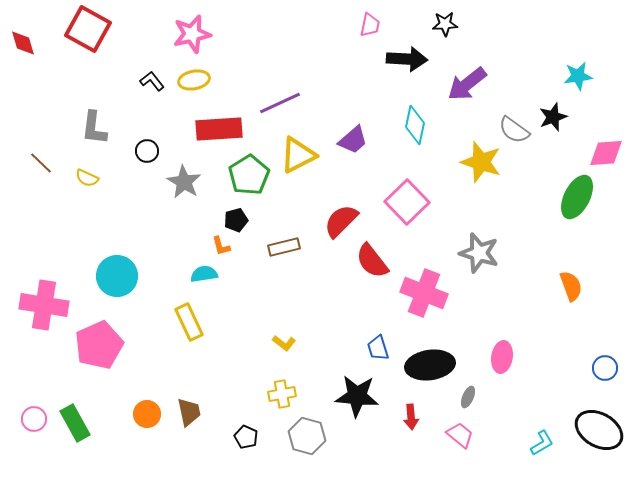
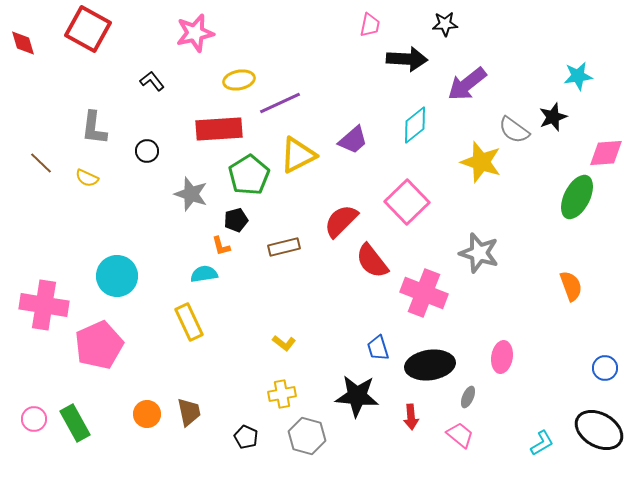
pink star at (192, 34): moved 3 px right, 1 px up
yellow ellipse at (194, 80): moved 45 px right
cyan diamond at (415, 125): rotated 39 degrees clockwise
gray star at (184, 182): moved 7 px right, 12 px down; rotated 12 degrees counterclockwise
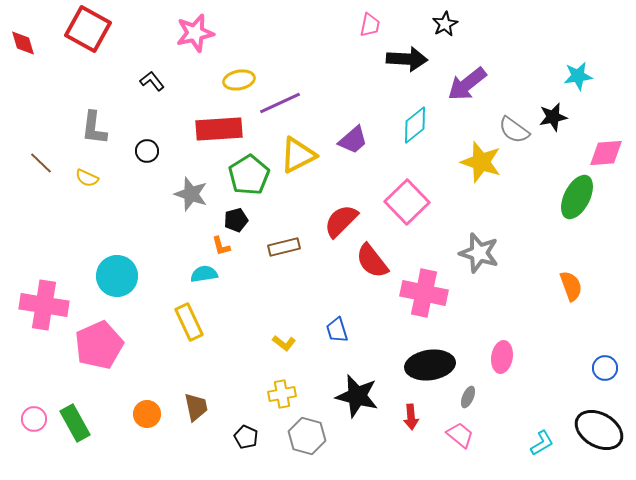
black star at (445, 24): rotated 25 degrees counterclockwise
black star at (553, 117): rotated 8 degrees clockwise
pink cross at (424, 293): rotated 9 degrees counterclockwise
blue trapezoid at (378, 348): moved 41 px left, 18 px up
black star at (357, 396): rotated 9 degrees clockwise
brown trapezoid at (189, 412): moved 7 px right, 5 px up
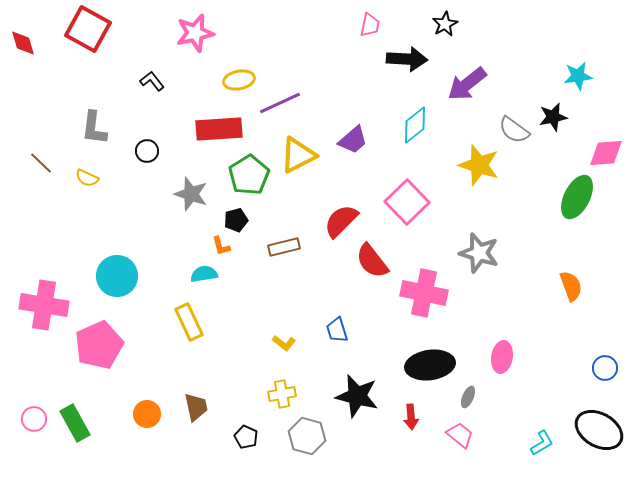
yellow star at (481, 162): moved 2 px left, 3 px down
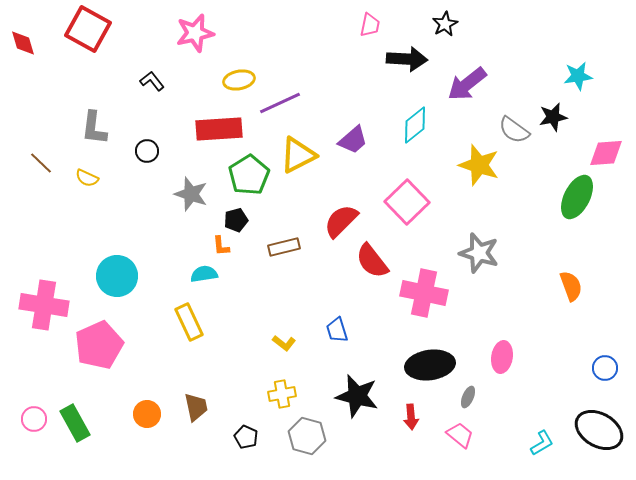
orange L-shape at (221, 246): rotated 10 degrees clockwise
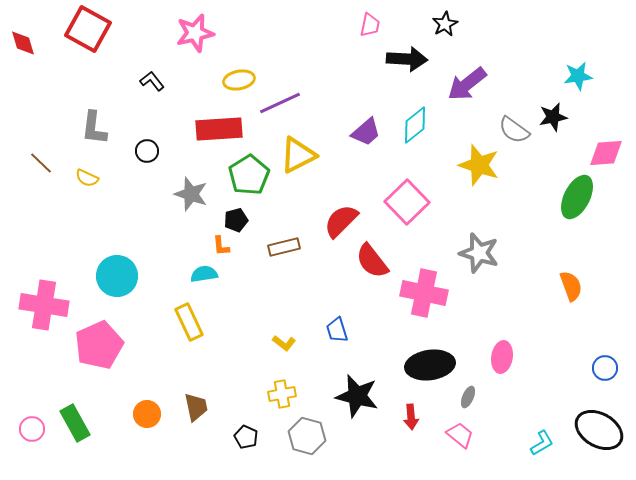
purple trapezoid at (353, 140): moved 13 px right, 8 px up
pink circle at (34, 419): moved 2 px left, 10 px down
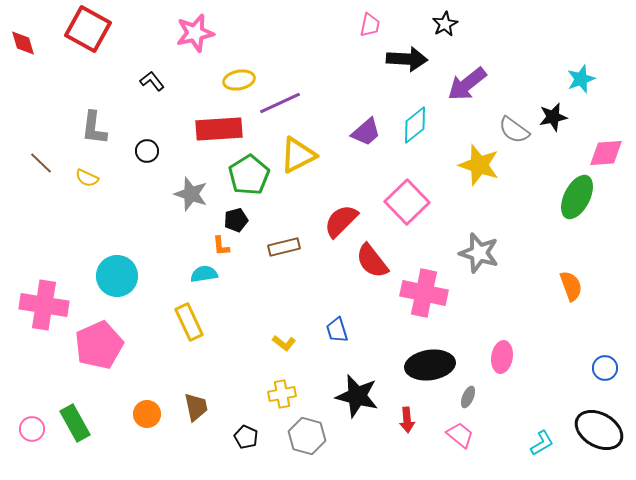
cyan star at (578, 76): moved 3 px right, 3 px down; rotated 12 degrees counterclockwise
red arrow at (411, 417): moved 4 px left, 3 px down
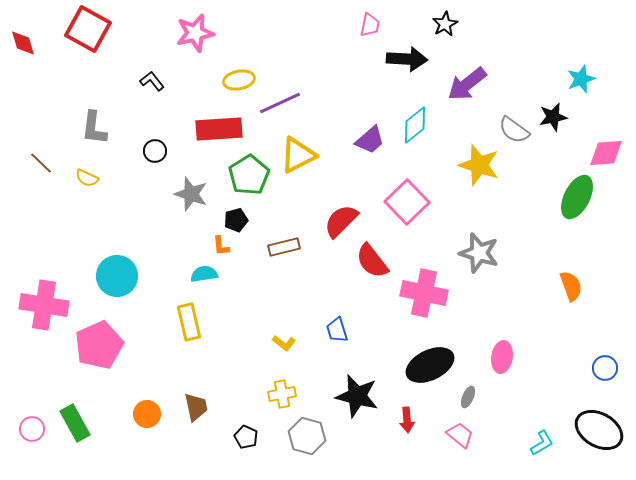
purple trapezoid at (366, 132): moved 4 px right, 8 px down
black circle at (147, 151): moved 8 px right
yellow rectangle at (189, 322): rotated 12 degrees clockwise
black ellipse at (430, 365): rotated 18 degrees counterclockwise
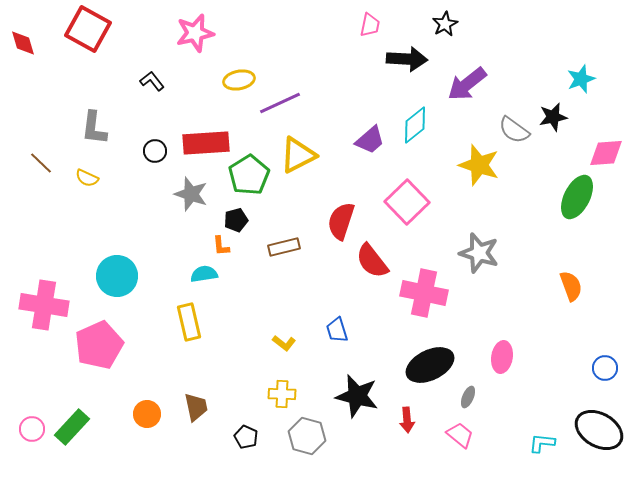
red rectangle at (219, 129): moved 13 px left, 14 px down
red semicircle at (341, 221): rotated 27 degrees counterclockwise
yellow cross at (282, 394): rotated 12 degrees clockwise
green rectangle at (75, 423): moved 3 px left, 4 px down; rotated 72 degrees clockwise
cyan L-shape at (542, 443): rotated 144 degrees counterclockwise
